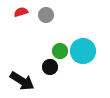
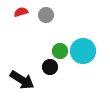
black arrow: moved 1 px up
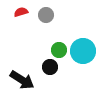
green circle: moved 1 px left, 1 px up
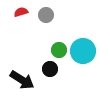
black circle: moved 2 px down
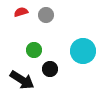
green circle: moved 25 px left
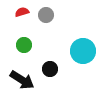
red semicircle: moved 1 px right
green circle: moved 10 px left, 5 px up
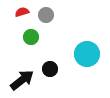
green circle: moved 7 px right, 8 px up
cyan circle: moved 4 px right, 3 px down
black arrow: rotated 70 degrees counterclockwise
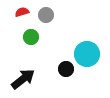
black circle: moved 16 px right
black arrow: moved 1 px right, 1 px up
